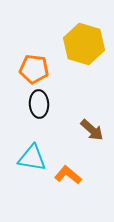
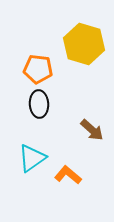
orange pentagon: moved 4 px right
cyan triangle: rotated 44 degrees counterclockwise
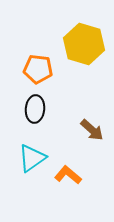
black ellipse: moved 4 px left, 5 px down; rotated 8 degrees clockwise
